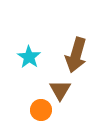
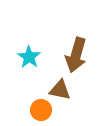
brown triangle: rotated 50 degrees counterclockwise
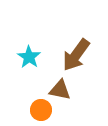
brown arrow: rotated 20 degrees clockwise
